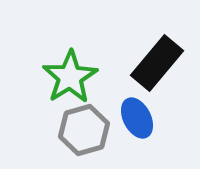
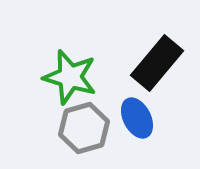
green star: rotated 24 degrees counterclockwise
gray hexagon: moved 2 px up
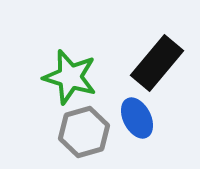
gray hexagon: moved 4 px down
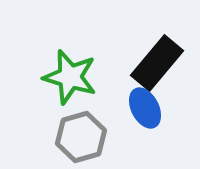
blue ellipse: moved 8 px right, 10 px up
gray hexagon: moved 3 px left, 5 px down
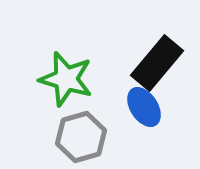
green star: moved 4 px left, 2 px down
blue ellipse: moved 1 px left, 1 px up; rotated 6 degrees counterclockwise
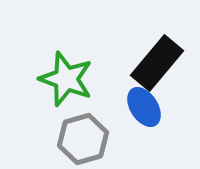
green star: rotated 4 degrees clockwise
gray hexagon: moved 2 px right, 2 px down
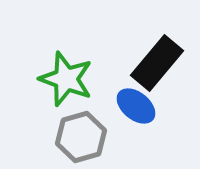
blue ellipse: moved 8 px left, 1 px up; rotated 18 degrees counterclockwise
gray hexagon: moved 2 px left, 2 px up
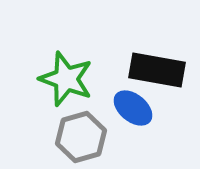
black rectangle: moved 7 px down; rotated 60 degrees clockwise
blue ellipse: moved 3 px left, 2 px down
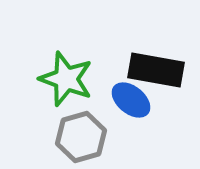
black rectangle: moved 1 px left
blue ellipse: moved 2 px left, 8 px up
